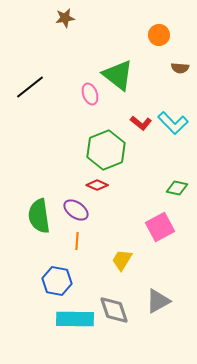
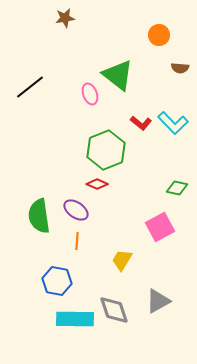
red diamond: moved 1 px up
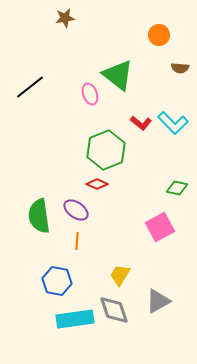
yellow trapezoid: moved 2 px left, 15 px down
cyan rectangle: rotated 9 degrees counterclockwise
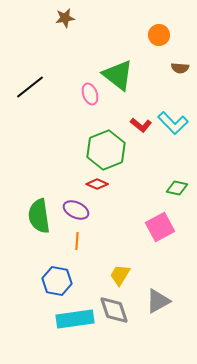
red L-shape: moved 2 px down
purple ellipse: rotated 10 degrees counterclockwise
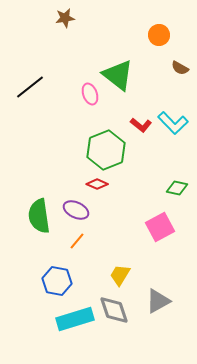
brown semicircle: rotated 24 degrees clockwise
orange line: rotated 36 degrees clockwise
cyan rectangle: rotated 9 degrees counterclockwise
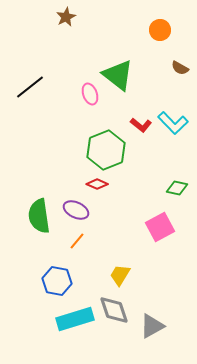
brown star: moved 1 px right, 1 px up; rotated 18 degrees counterclockwise
orange circle: moved 1 px right, 5 px up
gray triangle: moved 6 px left, 25 px down
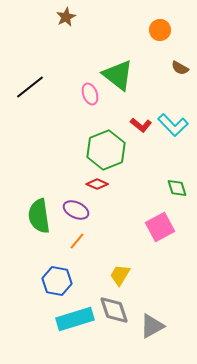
cyan L-shape: moved 2 px down
green diamond: rotated 60 degrees clockwise
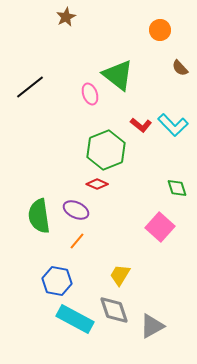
brown semicircle: rotated 18 degrees clockwise
pink square: rotated 20 degrees counterclockwise
cyan rectangle: rotated 45 degrees clockwise
